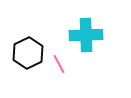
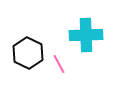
black hexagon: rotated 8 degrees counterclockwise
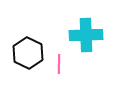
pink line: rotated 30 degrees clockwise
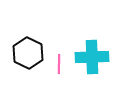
cyan cross: moved 6 px right, 22 px down
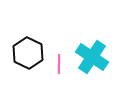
cyan cross: rotated 36 degrees clockwise
